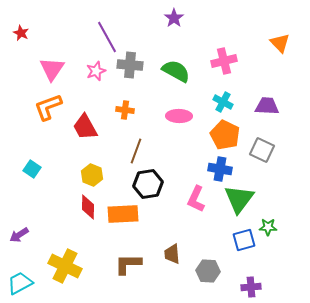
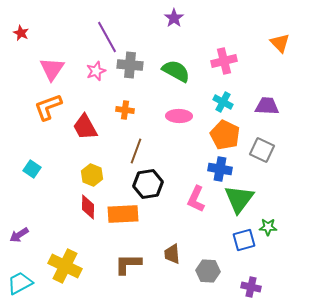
purple cross: rotated 18 degrees clockwise
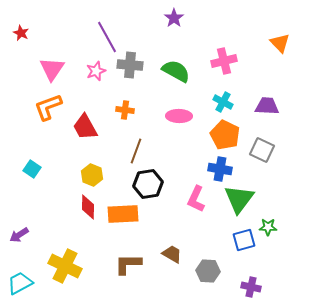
brown trapezoid: rotated 125 degrees clockwise
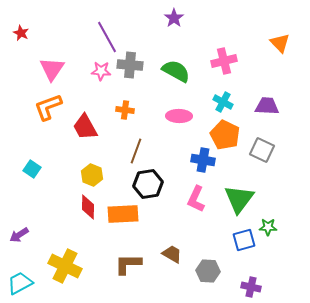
pink star: moved 5 px right; rotated 24 degrees clockwise
blue cross: moved 17 px left, 9 px up
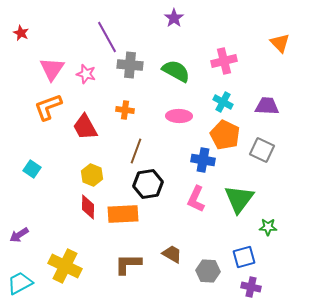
pink star: moved 15 px left, 3 px down; rotated 12 degrees clockwise
blue square: moved 17 px down
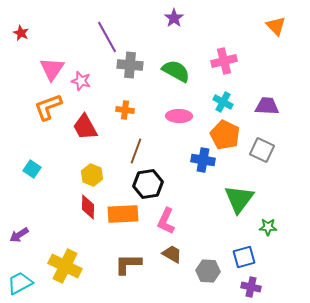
orange triangle: moved 4 px left, 17 px up
pink star: moved 5 px left, 7 px down
pink L-shape: moved 30 px left, 22 px down
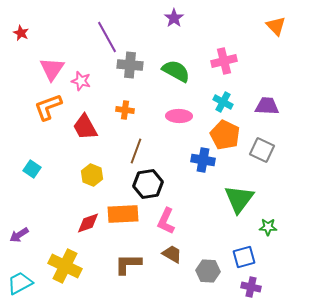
red diamond: moved 16 px down; rotated 70 degrees clockwise
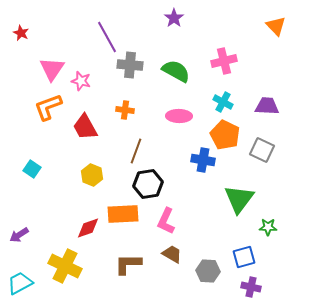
red diamond: moved 5 px down
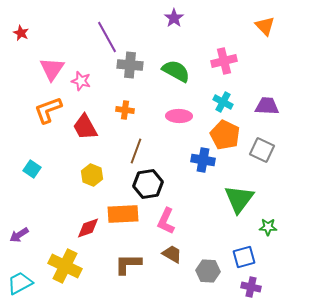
orange triangle: moved 11 px left
orange L-shape: moved 3 px down
